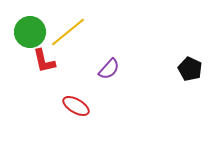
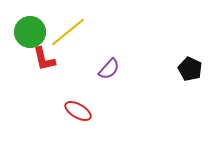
red L-shape: moved 2 px up
red ellipse: moved 2 px right, 5 px down
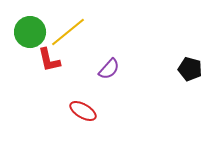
red L-shape: moved 5 px right, 1 px down
black pentagon: rotated 10 degrees counterclockwise
red ellipse: moved 5 px right
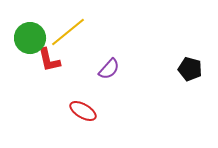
green circle: moved 6 px down
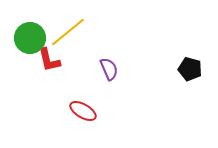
purple semicircle: rotated 65 degrees counterclockwise
